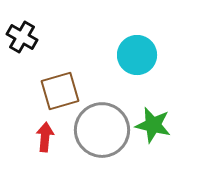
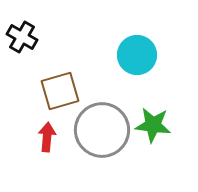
green star: rotated 6 degrees counterclockwise
red arrow: moved 2 px right
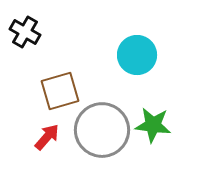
black cross: moved 3 px right, 5 px up
red arrow: rotated 36 degrees clockwise
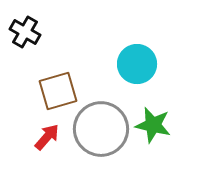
cyan circle: moved 9 px down
brown square: moved 2 px left
green star: rotated 6 degrees clockwise
gray circle: moved 1 px left, 1 px up
